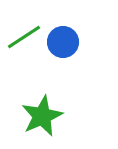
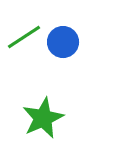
green star: moved 1 px right, 2 px down
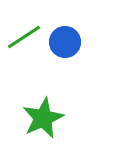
blue circle: moved 2 px right
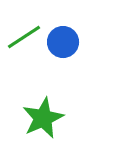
blue circle: moved 2 px left
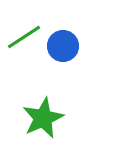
blue circle: moved 4 px down
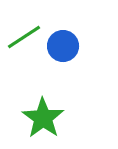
green star: rotated 12 degrees counterclockwise
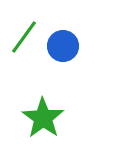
green line: rotated 21 degrees counterclockwise
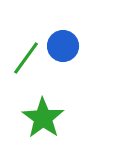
green line: moved 2 px right, 21 px down
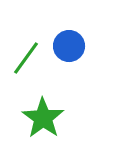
blue circle: moved 6 px right
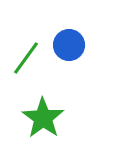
blue circle: moved 1 px up
